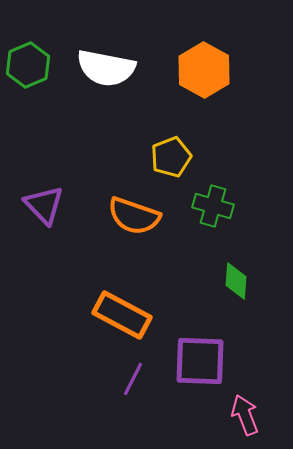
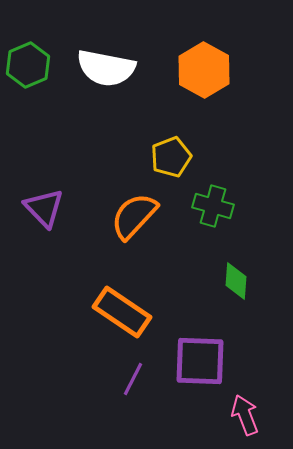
purple triangle: moved 3 px down
orange semicircle: rotated 114 degrees clockwise
orange rectangle: moved 3 px up; rotated 6 degrees clockwise
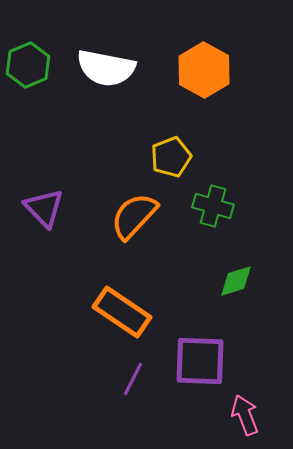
green diamond: rotated 69 degrees clockwise
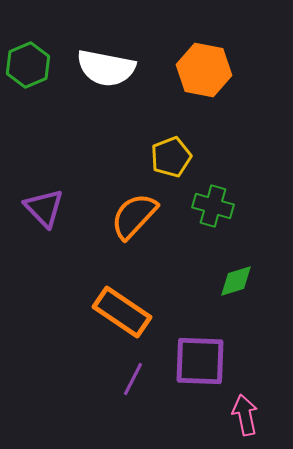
orange hexagon: rotated 18 degrees counterclockwise
pink arrow: rotated 9 degrees clockwise
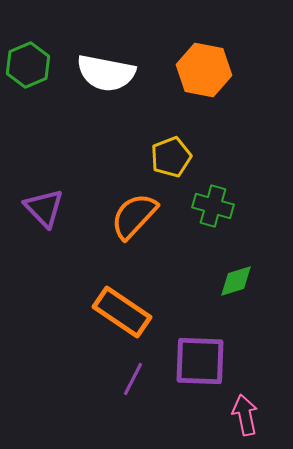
white semicircle: moved 5 px down
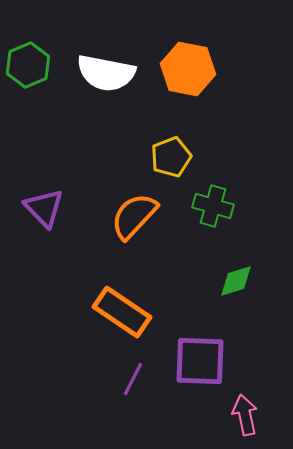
orange hexagon: moved 16 px left, 1 px up
